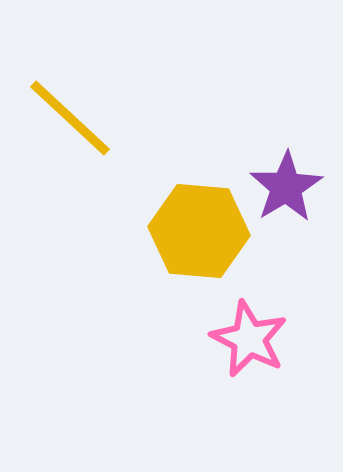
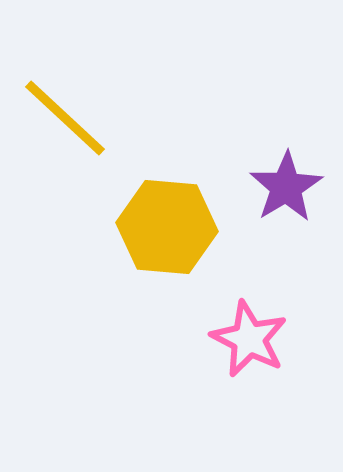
yellow line: moved 5 px left
yellow hexagon: moved 32 px left, 4 px up
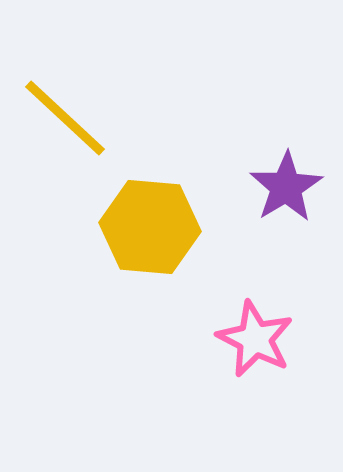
yellow hexagon: moved 17 px left
pink star: moved 6 px right
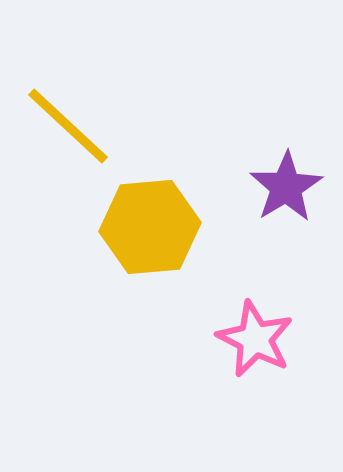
yellow line: moved 3 px right, 8 px down
yellow hexagon: rotated 10 degrees counterclockwise
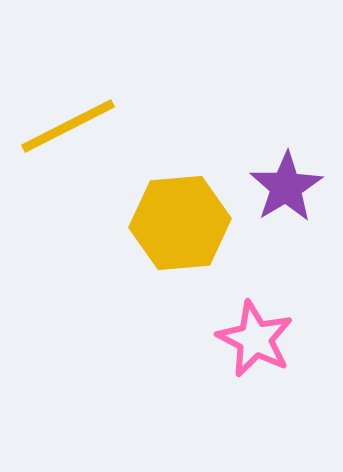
yellow line: rotated 70 degrees counterclockwise
yellow hexagon: moved 30 px right, 4 px up
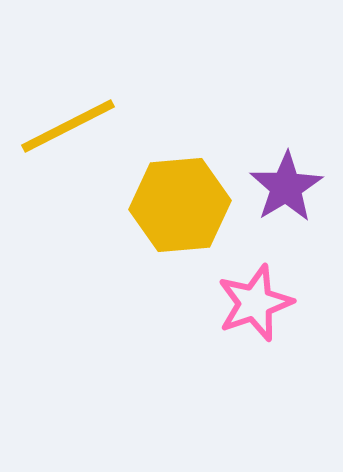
yellow hexagon: moved 18 px up
pink star: moved 36 px up; rotated 26 degrees clockwise
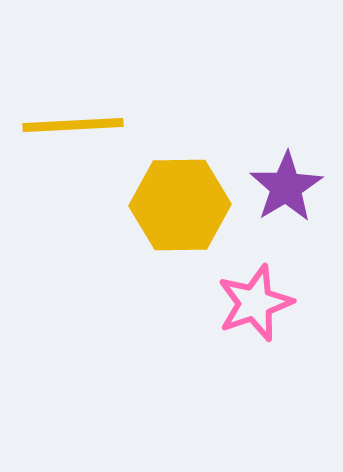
yellow line: moved 5 px right, 1 px up; rotated 24 degrees clockwise
yellow hexagon: rotated 4 degrees clockwise
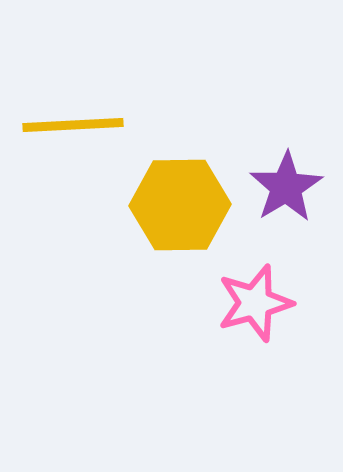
pink star: rotated 4 degrees clockwise
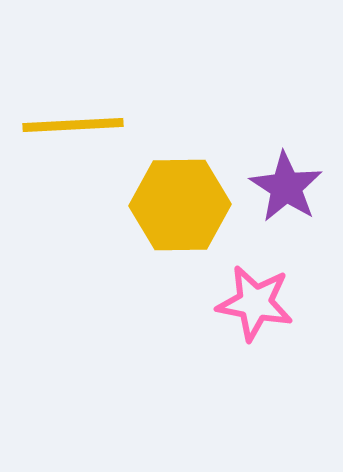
purple star: rotated 8 degrees counterclockwise
pink star: rotated 26 degrees clockwise
